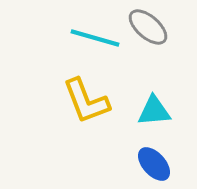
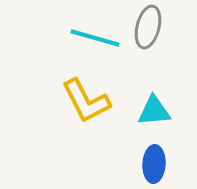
gray ellipse: rotated 63 degrees clockwise
yellow L-shape: rotated 6 degrees counterclockwise
blue ellipse: rotated 45 degrees clockwise
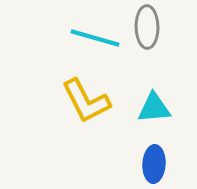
gray ellipse: moved 1 px left; rotated 15 degrees counterclockwise
cyan triangle: moved 3 px up
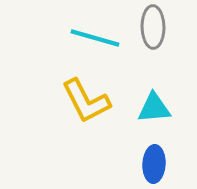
gray ellipse: moved 6 px right
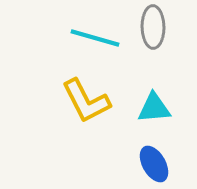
blue ellipse: rotated 33 degrees counterclockwise
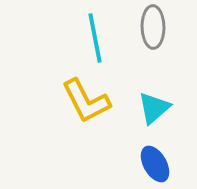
cyan line: rotated 63 degrees clockwise
cyan triangle: rotated 36 degrees counterclockwise
blue ellipse: moved 1 px right
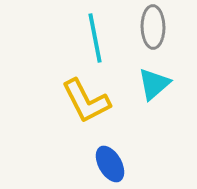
cyan triangle: moved 24 px up
blue ellipse: moved 45 px left
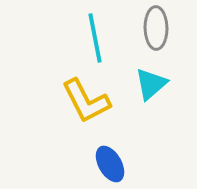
gray ellipse: moved 3 px right, 1 px down
cyan triangle: moved 3 px left
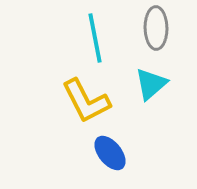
blue ellipse: moved 11 px up; rotated 9 degrees counterclockwise
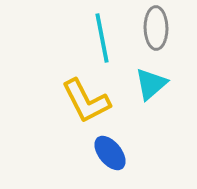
cyan line: moved 7 px right
